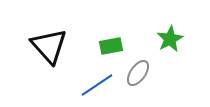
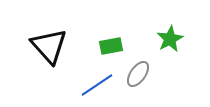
gray ellipse: moved 1 px down
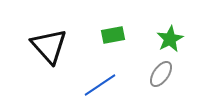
green rectangle: moved 2 px right, 11 px up
gray ellipse: moved 23 px right
blue line: moved 3 px right
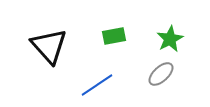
green rectangle: moved 1 px right, 1 px down
gray ellipse: rotated 12 degrees clockwise
blue line: moved 3 px left
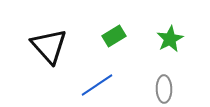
green rectangle: rotated 20 degrees counterclockwise
gray ellipse: moved 3 px right, 15 px down; rotated 48 degrees counterclockwise
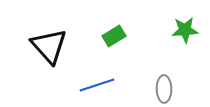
green star: moved 15 px right, 9 px up; rotated 24 degrees clockwise
blue line: rotated 16 degrees clockwise
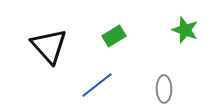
green star: rotated 24 degrees clockwise
blue line: rotated 20 degrees counterclockwise
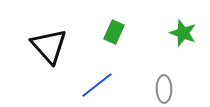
green star: moved 2 px left, 3 px down
green rectangle: moved 4 px up; rotated 35 degrees counterclockwise
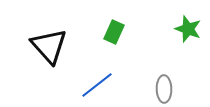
green star: moved 5 px right, 4 px up
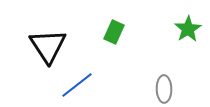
green star: rotated 20 degrees clockwise
black triangle: moved 1 px left; rotated 9 degrees clockwise
blue line: moved 20 px left
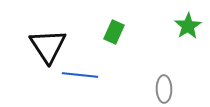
green star: moved 3 px up
blue line: moved 3 px right, 10 px up; rotated 44 degrees clockwise
